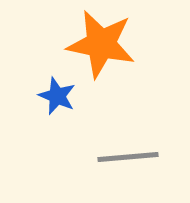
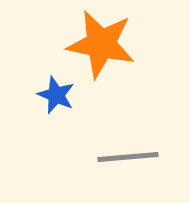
blue star: moved 1 px left, 1 px up
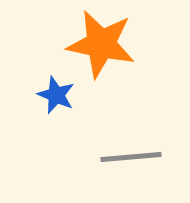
gray line: moved 3 px right
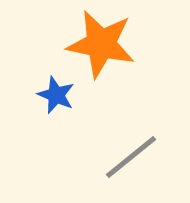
gray line: rotated 34 degrees counterclockwise
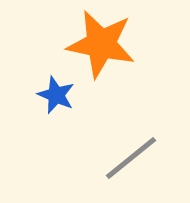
gray line: moved 1 px down
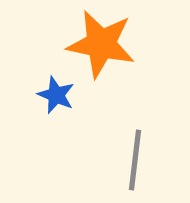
gray line: moved 4 px right, 2 px down; rotated 44 degrees counterclockwise
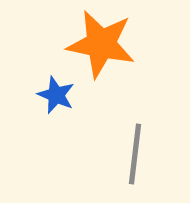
gray line: moved 6 px up
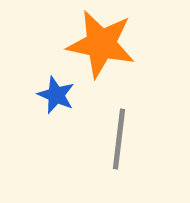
gray line: moved 16 px left, 15 px up
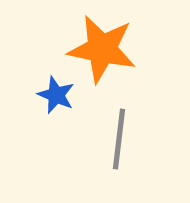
orange star: moved 1 px right, 5 px down
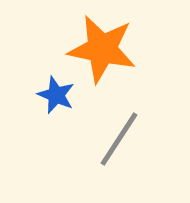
gray line: rotated 26 degrees clockwise
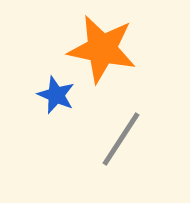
gray line: moved 2 px right
